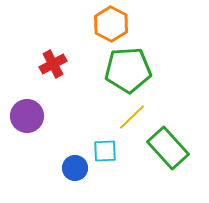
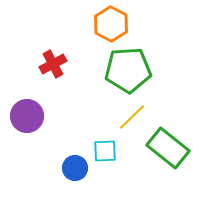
green rectangle: rotated 9 degrees counterclockwise
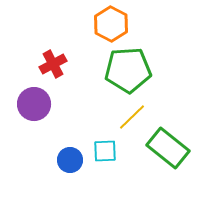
purple circle: moved 7 px right, 12 px up
blue circle: moved 5 px left, 8 px up
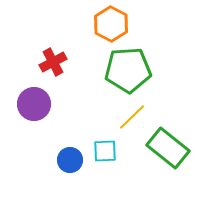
red cross: moved 2 px up
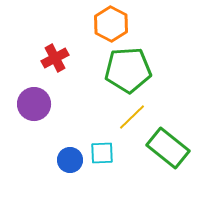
red cross: moved 2 px right, 4 px up
cyan square: moved 3 px left, 2 px down
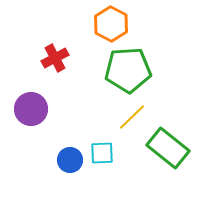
purple circle: moved 3 px left, 5 px down
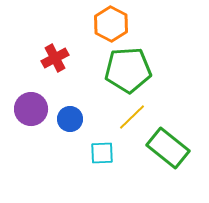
blue circle: moved 41 px up
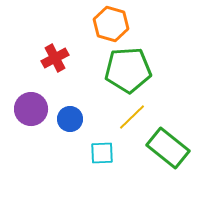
orange hexagon: rotated 12 degrees counterclockwise
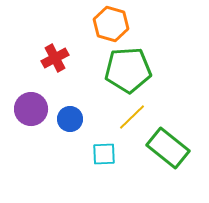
cyan square: moved 2 px right, 1 px down
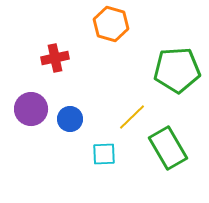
red cross: rotated 16 degrees clockwise
green pentagon: moved 49 px right
green rectangle: rotated 21 degrees clockwise
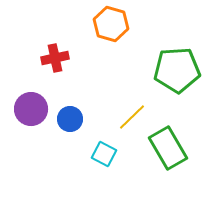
cyan square: rotated 30 degrees clockwise
